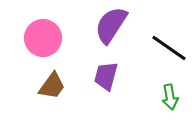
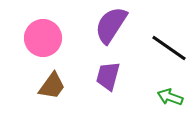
purple trapezoid: moved 2 px right
green arrow: rotated 120 degrees clockwise
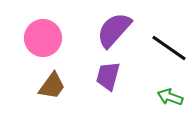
purple semicircle: moved 3 px right, 5 px down; rotated 9 degrees clockwise
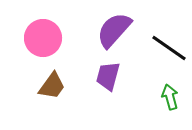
green arrow: rotated 55 degrees clockwise
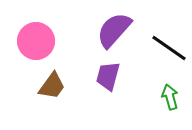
pink circle: moved 7 px left, 3 px down
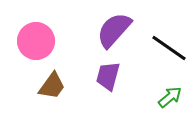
green arrow: rotated 65 degrees clockwise
